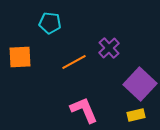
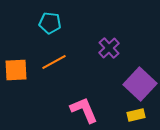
orange square: moved 4 px left, 13 px down
orange line: moved 20 px left
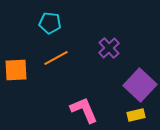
orange line: moved 2 px right, 4 px up
purple square: moved 1 px down
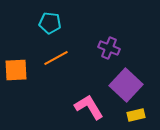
purple cross: rotated 25 degrees counterclockwise
purple square: moved 14 px left
pink L-shape: moved 5 px right, 3 px up; rotated 8 degrees counterclockwise
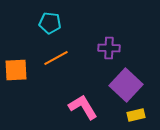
purple cross: rotated 20 degrees counterclockwise
pink L-shape: moved 6 px left
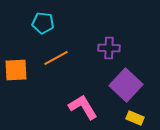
cyan pentagon: moved 7 px left
yellow rectangle: moved 1 px left, 3 px down; rotated 36 degrees clockwise
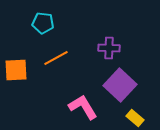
purple square: moved 6 px left
yellow rectangle: rotated 18 degrees clockwise
